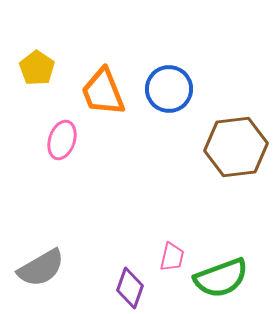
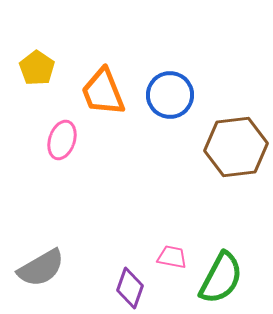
blue circle: moved 1 px right, 6 px down
pink trapezoid: rotated 92 degrees counterclockwise
green semicircle: rotated 42 degrees counterclockwise
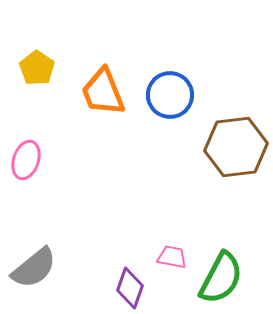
pink ellipse: moved 36 px left, 20 px down
gray semicircle: moved 7 px left; rotated 9 degrees counterclockwise
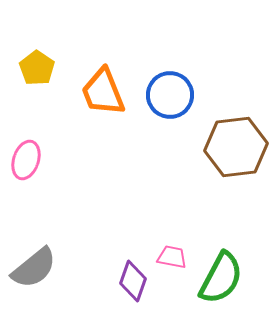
purple diamond: moved 3 px right, 7 px up
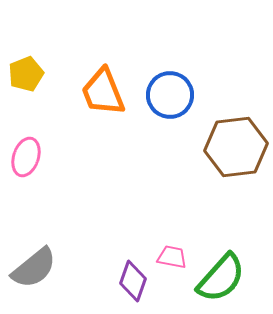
yellow pentagon: moved 11 px left, 6 px down; rotated 16 degrees clockwise
pink ellipse: moved 3 px up
green semicircle: rotated 14 degrees clockwise
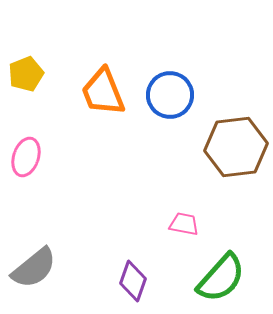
pink trapezoid: moved 12 px right, 33 px up
